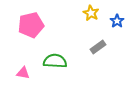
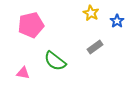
gray rectangle: moved 3 px left
green semicircle: rotated 145 degrees counterclockwise
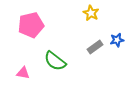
blue star: moved 19 px down; rotated 24 degrees clockwise
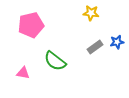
yellow star: rotated 21 degrees counterclockwise
blue star: moved 2 px down
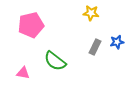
gray rectangle: rotated 28 degrees counterclockwise
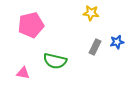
green semicircle: rotated 25 degrees counterclockwise
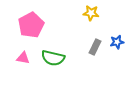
pink pentagon: rotated 15 degrees counterclockwise
green semicircle: moved 2 px left, 3 px up
pink triangle: moved 15 px up
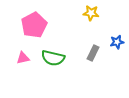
pink pentagon: moved 3 px right
gray rectangle: moved 2 px left, 6 px down
pink triangle: rotated 24 degrees counterclockwise
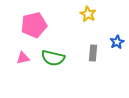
yellow star: moved 3 px left, 1 px down; rotated 21 degrees clockwise
pink pentagon: rotated 15 degrees clockwise
blue star: rotated 16 degrees counterclockwise
gray rectangle: rotated 21 degrees counterclockwise
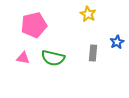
pink triangle: rotated 24 degrees clockwise
